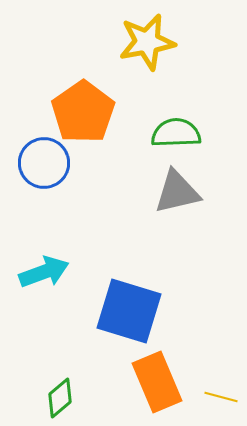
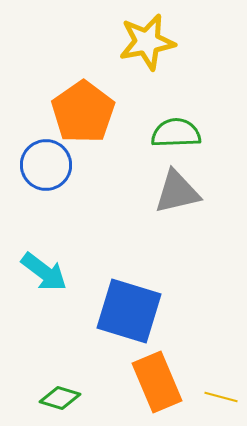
blue circle: moved 2 px right, 2 px down
cyan arrow: rotated 57 degrees clockwise
green diamond: rotated 57 degrees clockwise
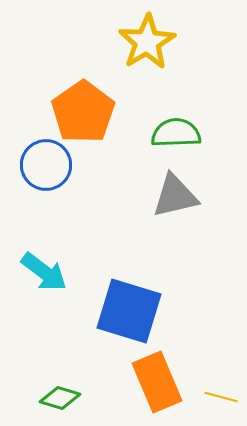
yellow star: rotated 20 degrees counterclockwise
gray triangle: moved 2 px left, 4 px down
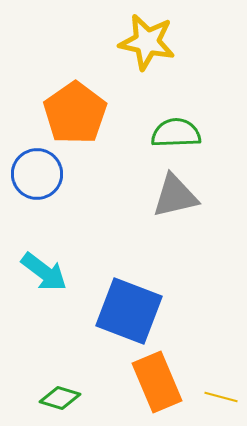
yellow star: rotated 30 degrees counterclockwise
orange pentagon: moved 8 px left, 1 px down
blue circle: moved 9 px left, 9 px down
blue square: rotated 4 degrees clockwise
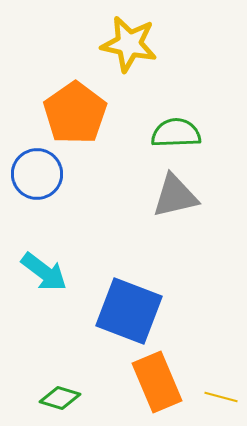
yellow star: moved 18 px left, 2 px down
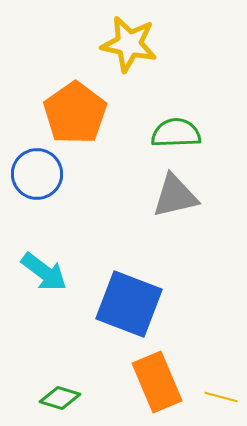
blue square: moved 7 px up
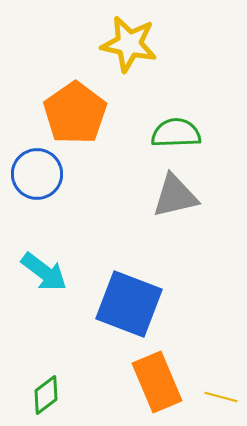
green diamond: moved 14 px left, 3 px up; rotated 54 degrees counterclockwise
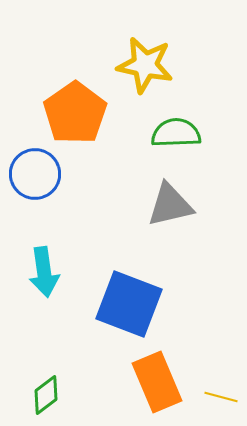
yellow star: moved 16 px right, 21 px down
blue circle: moved 2 px left
gray triangle: moved 5 px left, 9 px down
cyan arrow: rotated 45 degrees clockwise
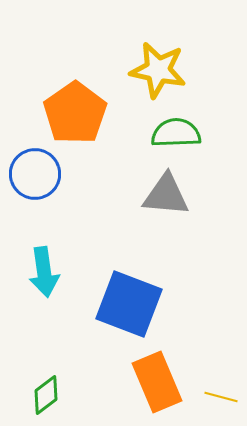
yellow star: moved 13 px right, 5 px down
gray triangle: moved 4 px left, 10 px up; rotated 18 degrees clockwise
